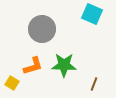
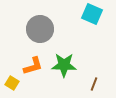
gray circle: moved 2 px left
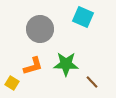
cyan square: moved 9 px left, 3 px down
green star: moved 2 px right, 1 px up
brown line: moved 2 px left, 2 px up; rotated 64 degrees counterclockwise
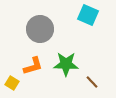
cyan square: moved 5 px right, 2 px up
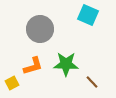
yellow square: rotated 32 degrees clockwise
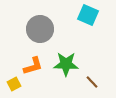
yellow square: moved 2 px right, 1 px down
